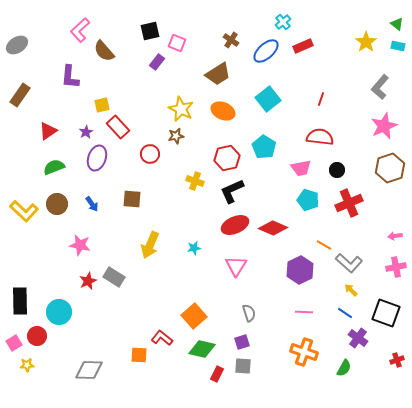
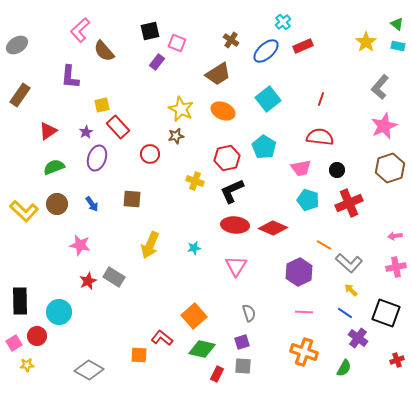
red ellipse at (235, 225): rotated 28 degrees clockwise
purple hexagon at (300, 270): moved 1 px left, 2 px down
gray diamond at (89, 370): rotated 28 degrees clockwise
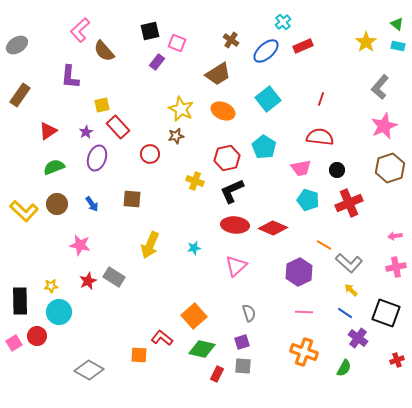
pink triangle at (236, 266): rotated 15 degrees clockwise
yellow star at (27, 365): moved 24 px right, 79 px up
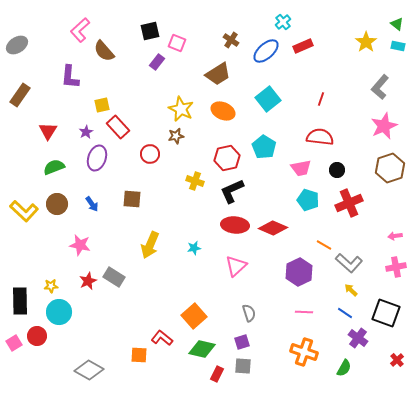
red triangle at (48, 131): rotated 24 degrees counterclockwise
red cross at (397, 360): rotated 24 degrees counterclockwise
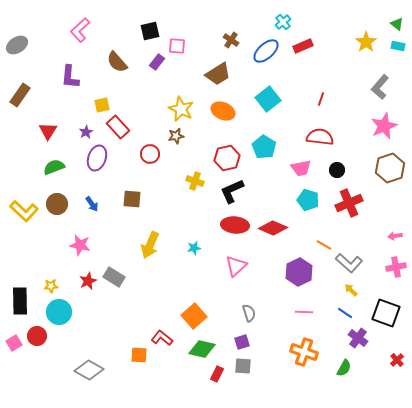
pink square at (177, 43): moved 3 px down; rotated 18 degrees counterclockwise
brown semicircle at (104, 51): moved 13 px right, 11 px down
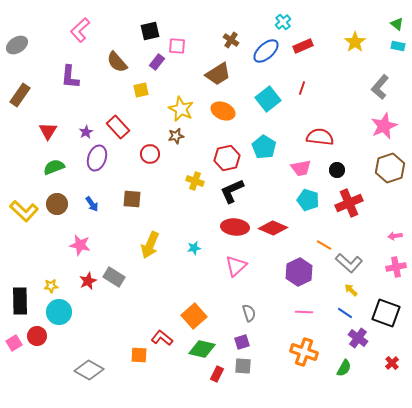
yellow star at (366, 42): moved 11 px left
red line at (321, 99): moved 19 px left, 11 px up
yellow square at (102, 105): moved 39 px right, 15 px up
red ellipse at (235, 225): moved 2 px down
red cross at (397, 360): moved 5 px left, 3 px down
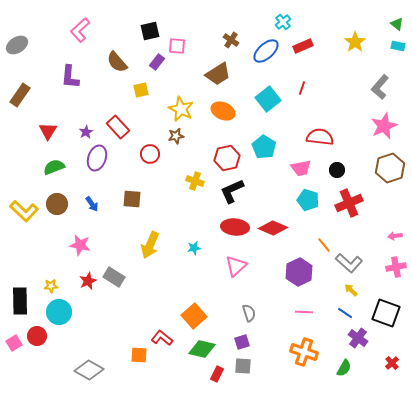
orange line at (324, 245): rotated 21 degrees clockwise
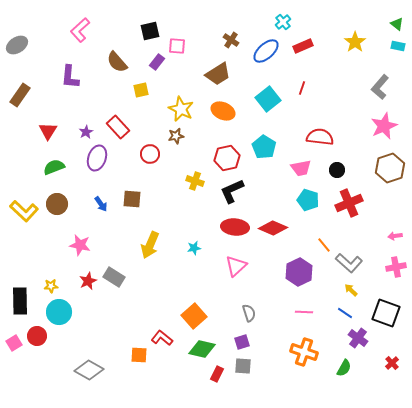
blue arrow at (92, 204): moved 9 px right
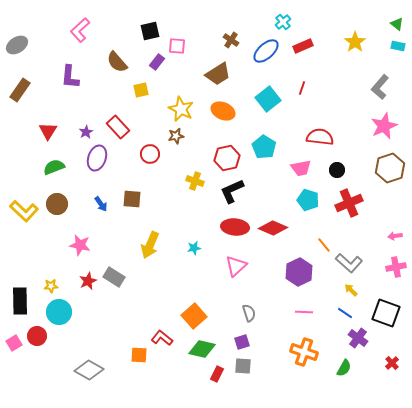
brown rectangle at (20, 95): moved 5 px up
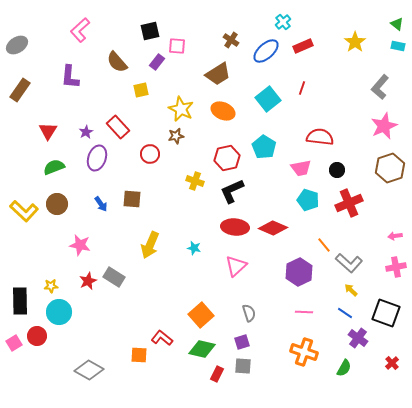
cyan star at (194, 248): rotated 24 degrees clockwise
orange square at (194, 316): moved 7 px right, 1 px up
